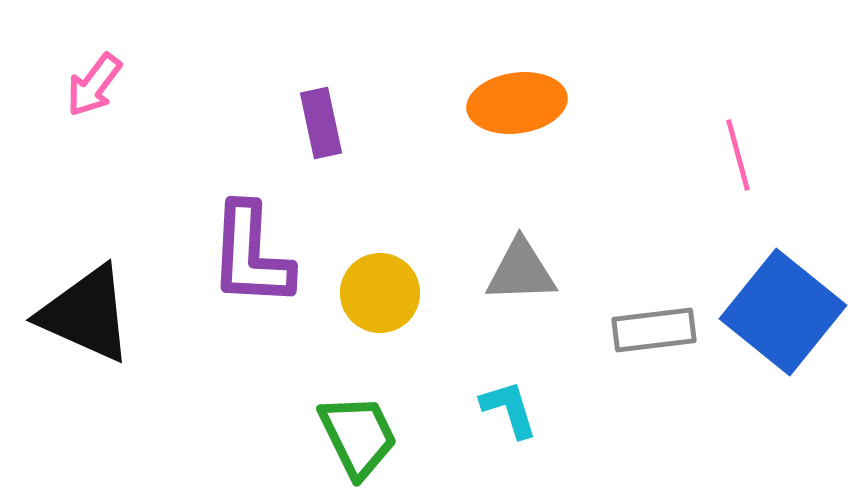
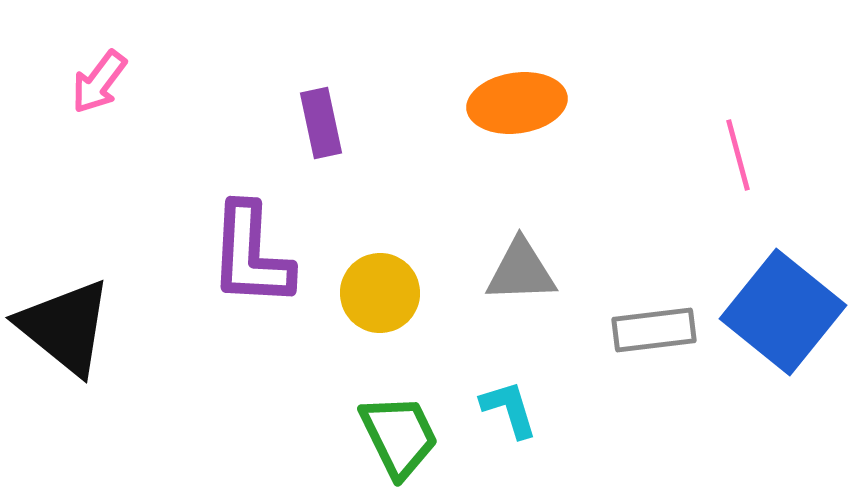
pink arrow: moved 5 px right, 3 px up
black triangle: moved 21 px left, 13 px down; rotated 15 degrees clockwise
green trapezoid: moved 41 px right
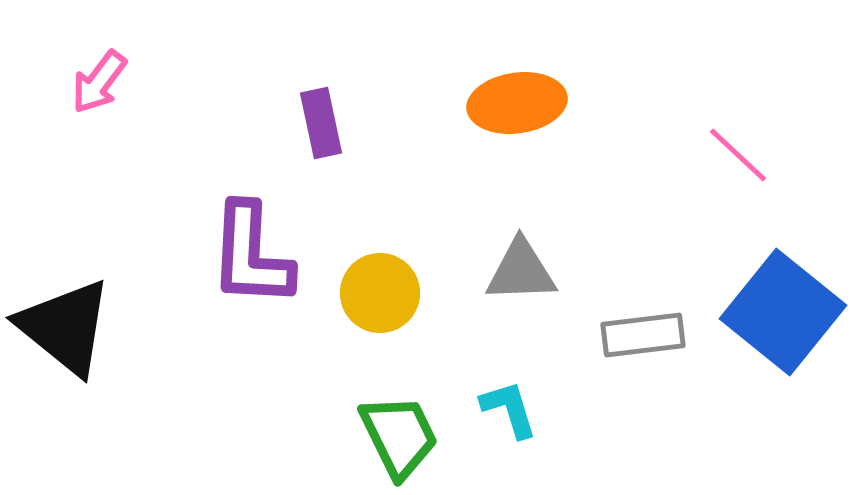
pink line: rotated 32 degrees counterclockwise
gray rectangle: moved 11 px left, 5 px down
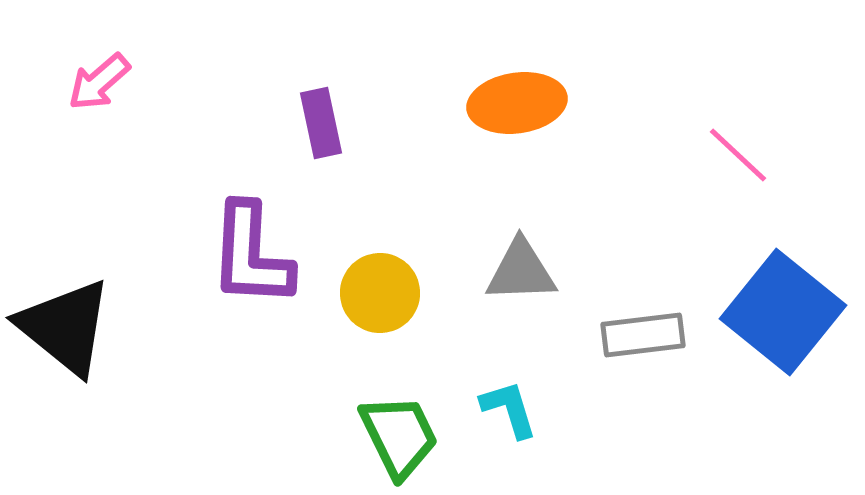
pink arrow: rotated 12 degrees clockwise
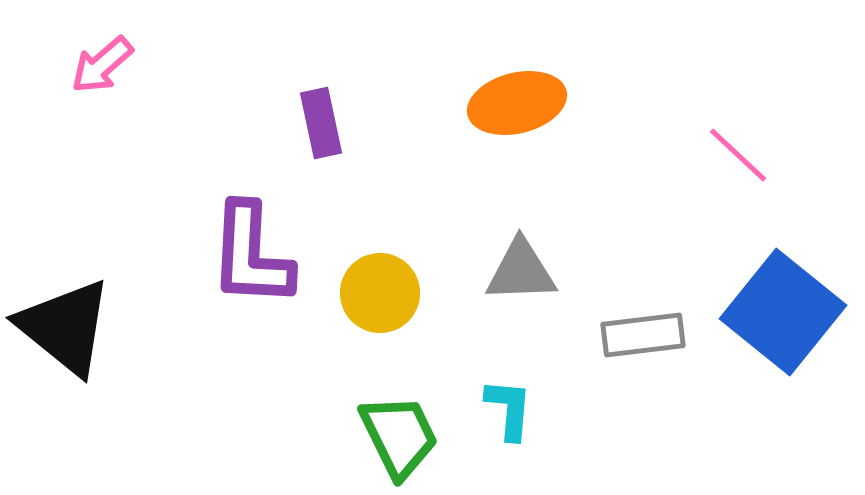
pink arrow: moved 3 px right, 17 px up
orange ellipse: rotated 6 degrees counterclockwise
cyan L-shape: rotated 22 degrees clockwise
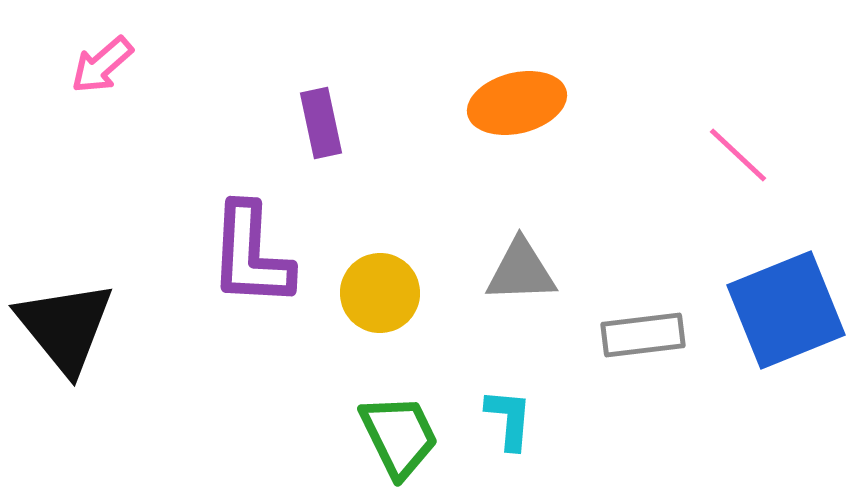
blue square: moved 3 px right, 2 px up; rotated 29 degrees clockwise
black triangle: rotated 12 degrees clockwise
cyan L-shape: moved 10 px down
